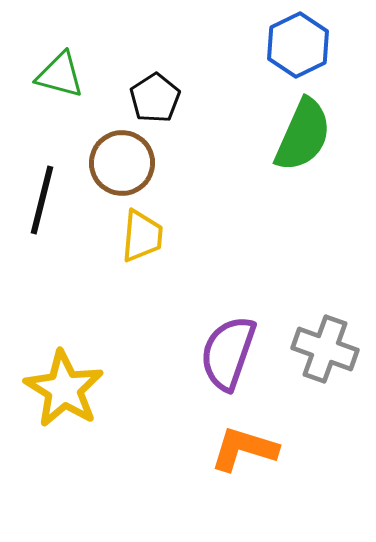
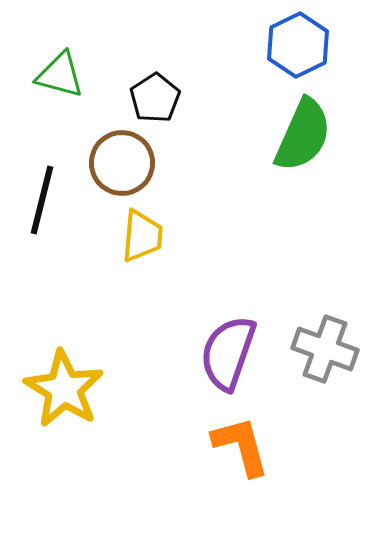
orange L-shape: moved 3 px left, 3 px up; rotated 58 degrees clockwise
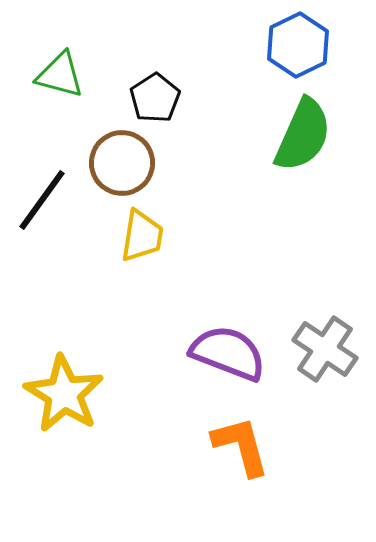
black line: rotated 22 degrees clockwise
yellow trapezoid: rotated 4 degrees clockwise
gray cross: rotated 14 degrees clockwise
purple semicircle: rotated 92 degrees clockwise
yellow star: moved 5 px down
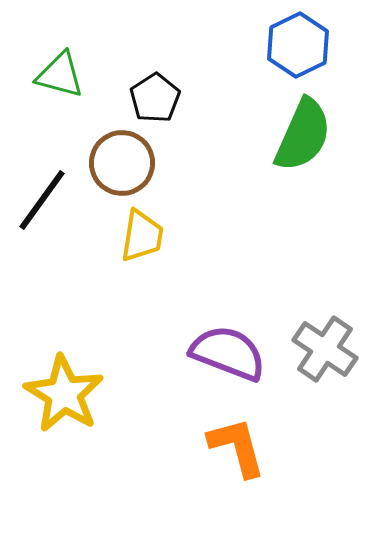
orange L-shape: moved 4 px left, 1 px down
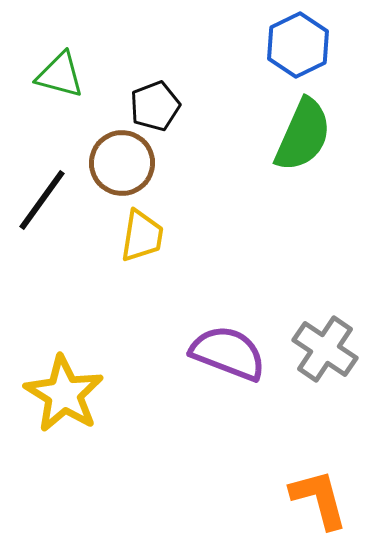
black pentagon: moved 8 px down; rotated 12 degrees clockwise
orange L-shape: moved 82 px right, 52 px down
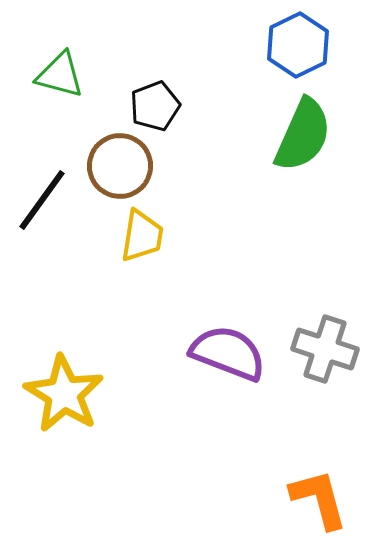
brown circle: moved 2 px left, 3 px down
gray cross: rotated 16 degrees counterclockwise
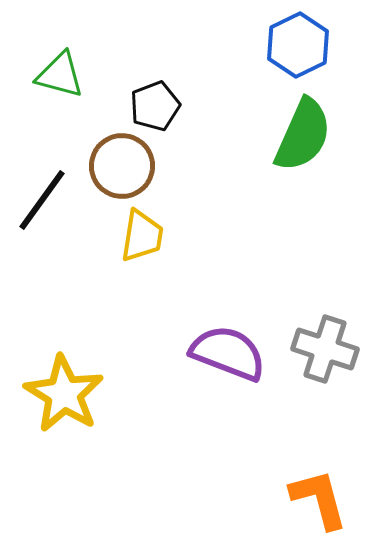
brown circle: moved 2 px right
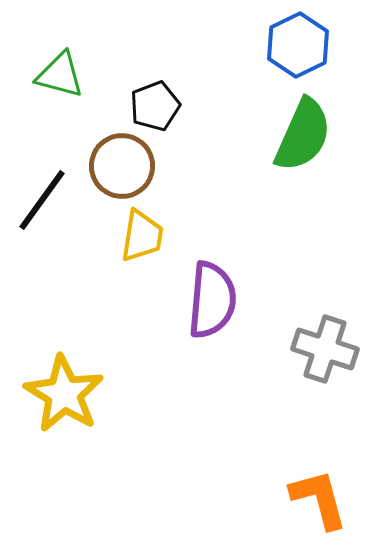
purple semicircle: moved 16 px left, 53 px up; rotated 74 degrees clockwise
